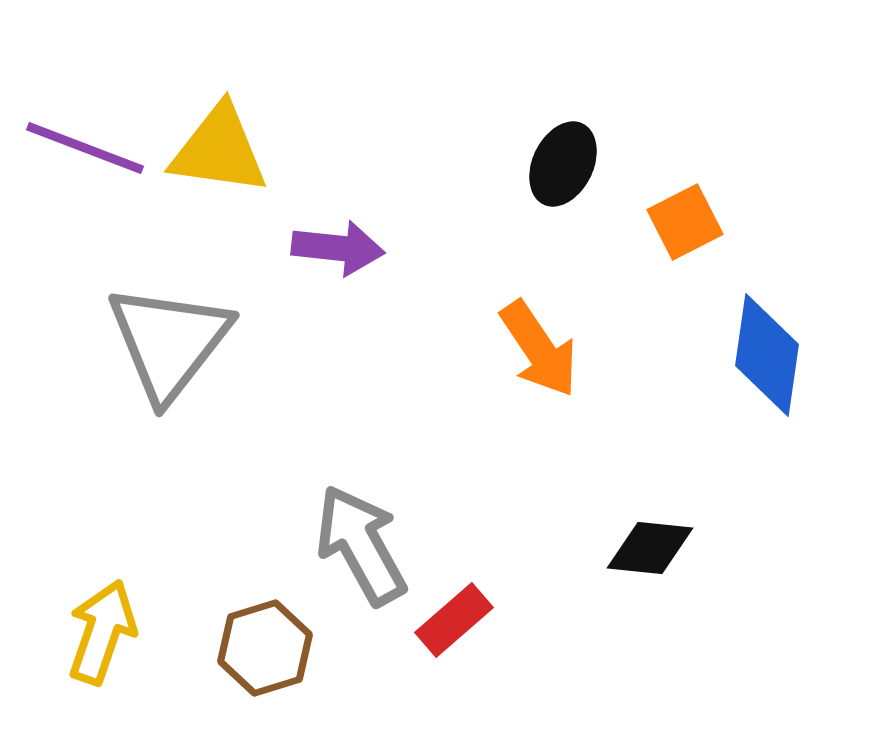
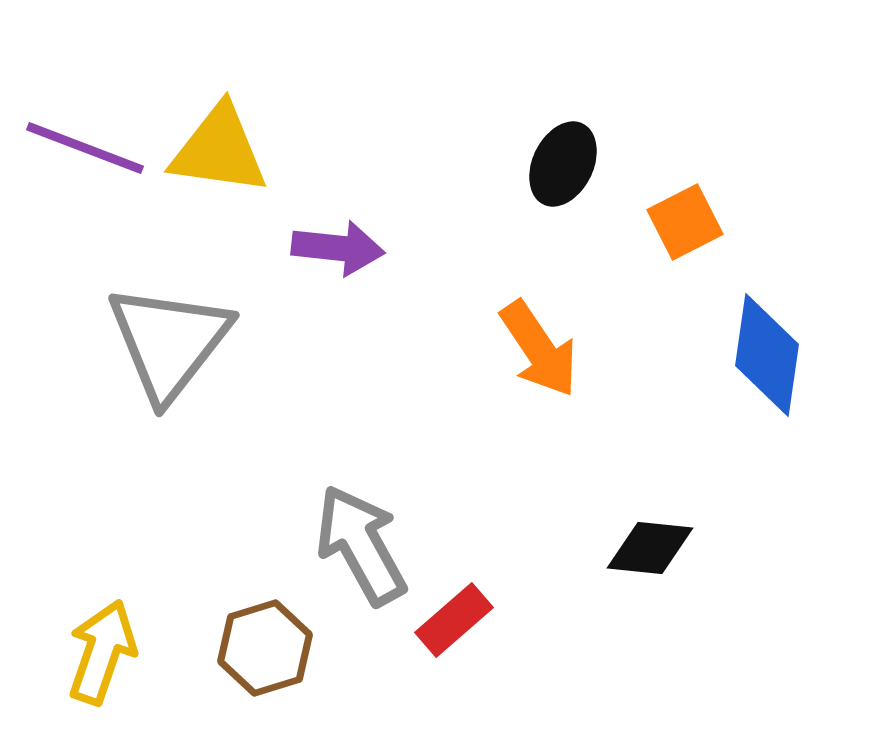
yellow arrow: moved 20 px down
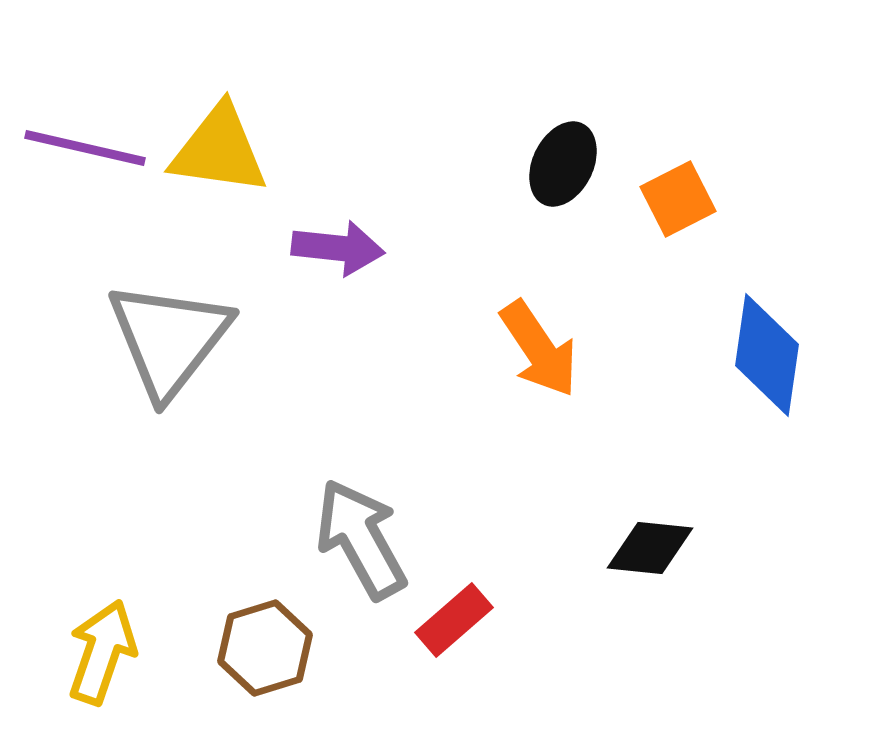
purple line: rotated 8 degrees counterclockwise
orange square: moved 7 px left, 23 px up
gray triangle: moved 3 px up
gray arrow: moved 6 px up
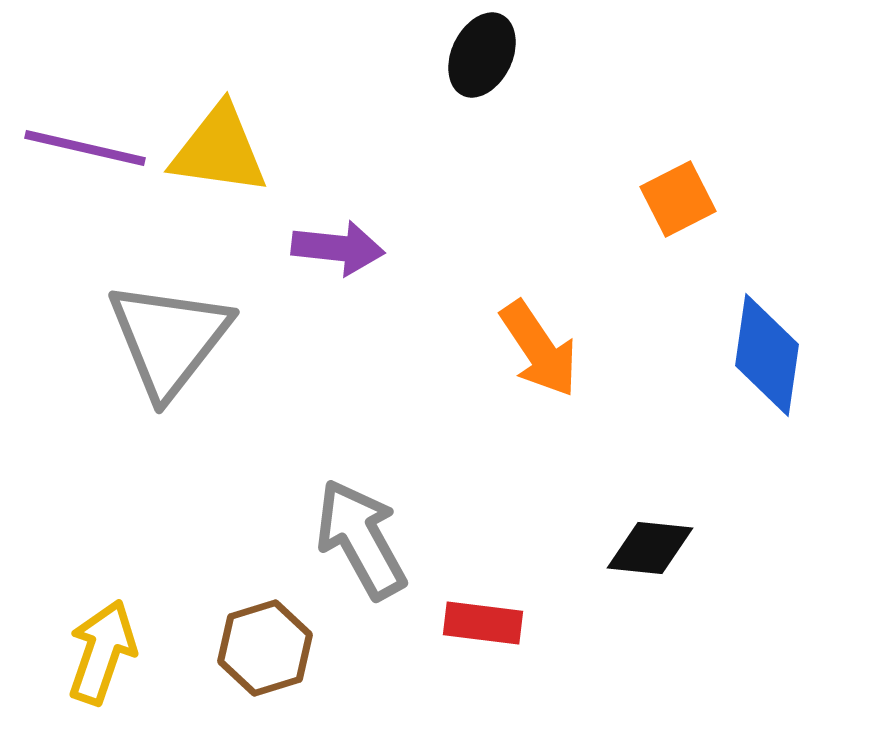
black ellipse: moved 81 px left, 109 px up
red rectangle: moved 29 px right, 3 px down; rotated 48 degrees clockwise
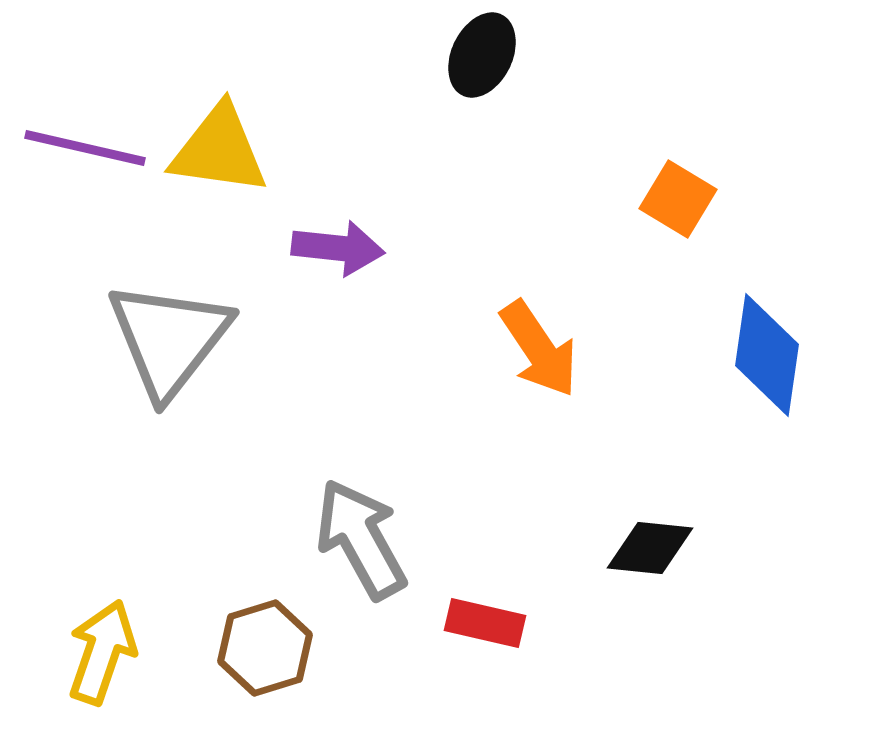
orange square: rotated 32 degrees counterclockwise
red rectangle: moved 2 px right; rotated 6 degrees clockwise
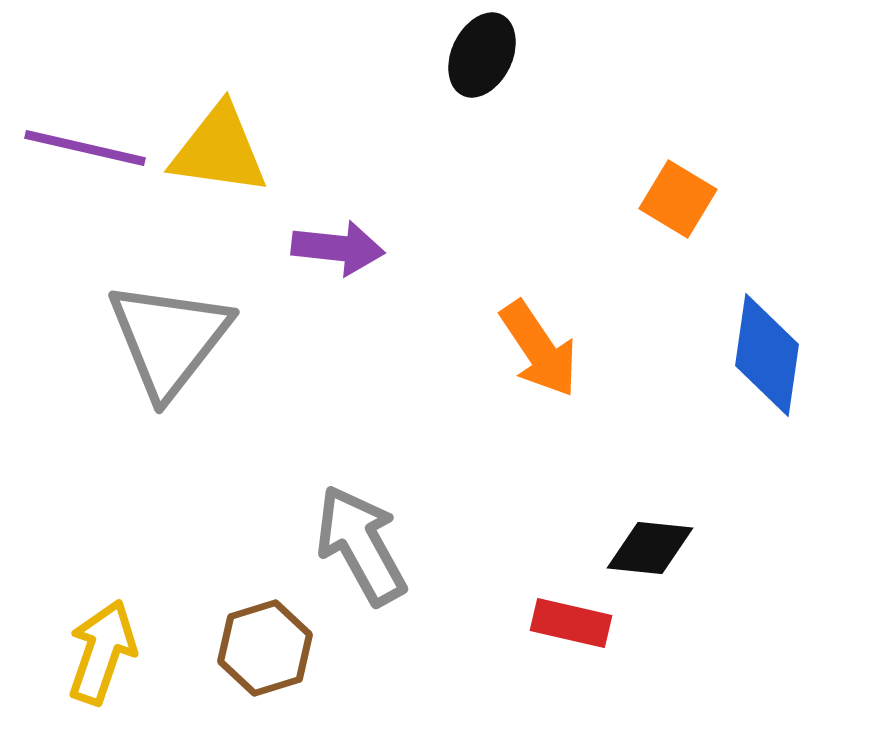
gray arrow: moved 6 px down
red rectangle: moved 86 px right
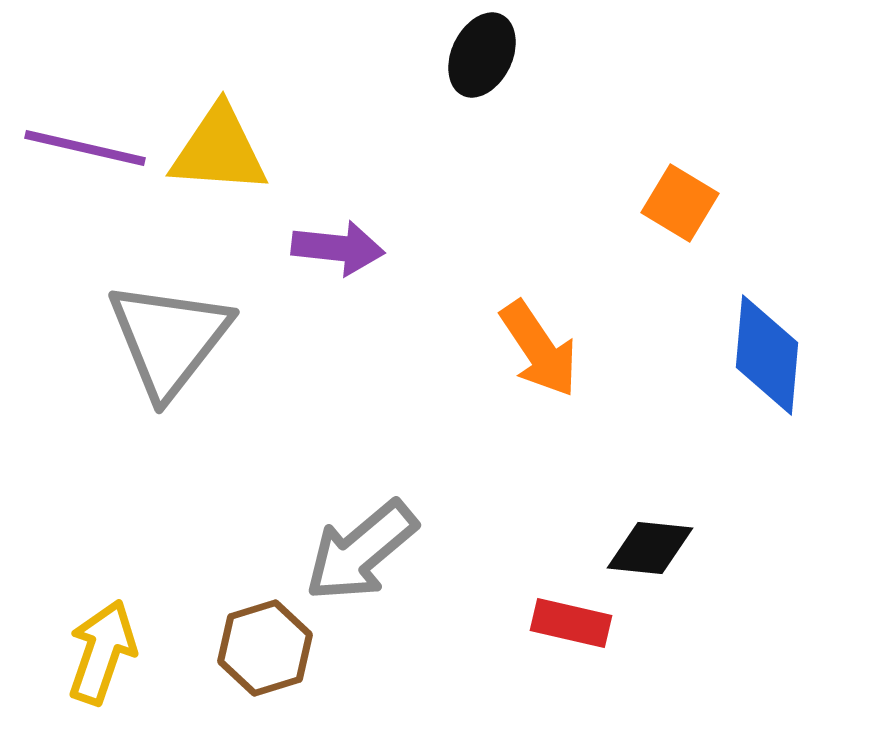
yellow triangle: rotated 4 degrees counterclockwise
orange square: moved 2 px right, 4 px down
blue diamond: rotated 3 degrees counterclockwise
gray arrow: moved 6 px down; rotated 101 degrees counterclockwise
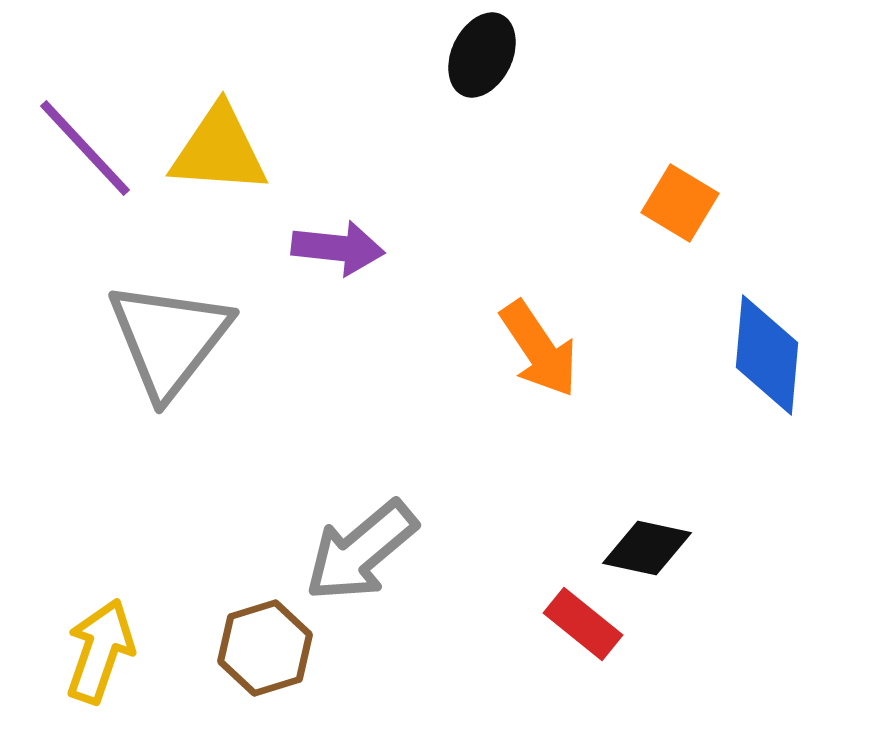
purple line: rotated 34 degrees clockwise
black diamond: moved 3 px left; rotated 6 degrees clockwise
red rectangle: moved 12 px right, 1 px down; rotated 26 degrees clockwise
yellow arrow: moved 2 px left, 1 px up
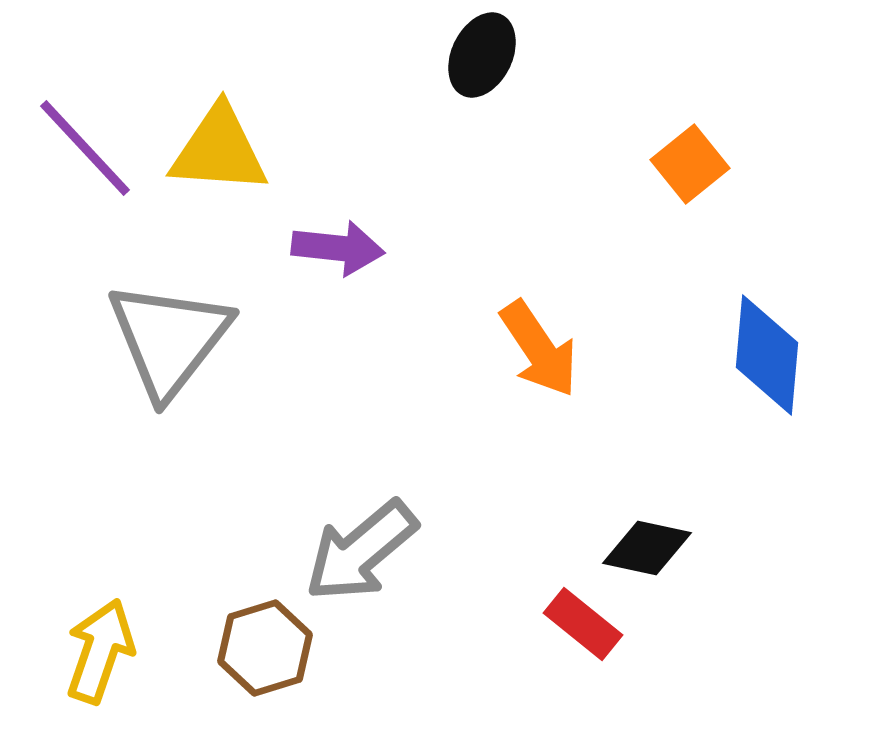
orange square: moved 10 px right, 39 px up; rotated 20 degrees clockwise
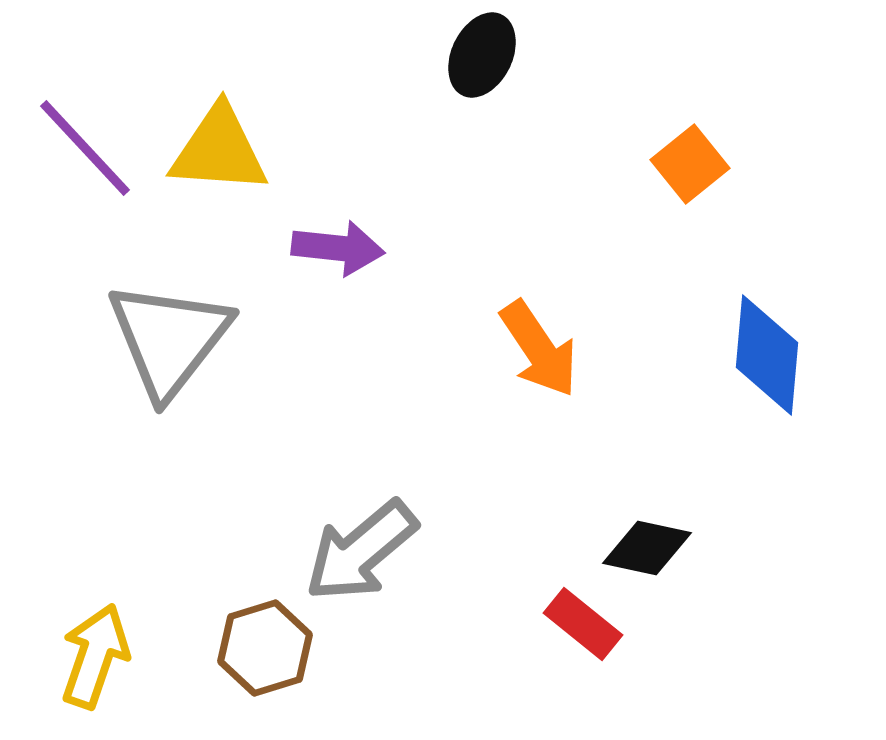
yellow arrow: moved 5 px left, 5 px down
